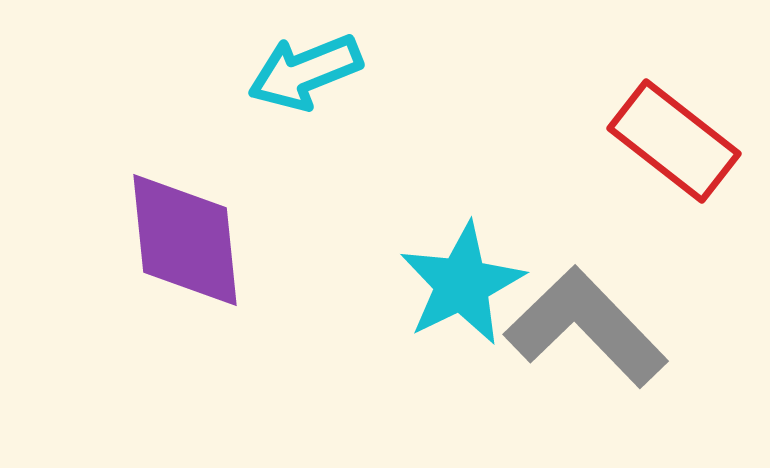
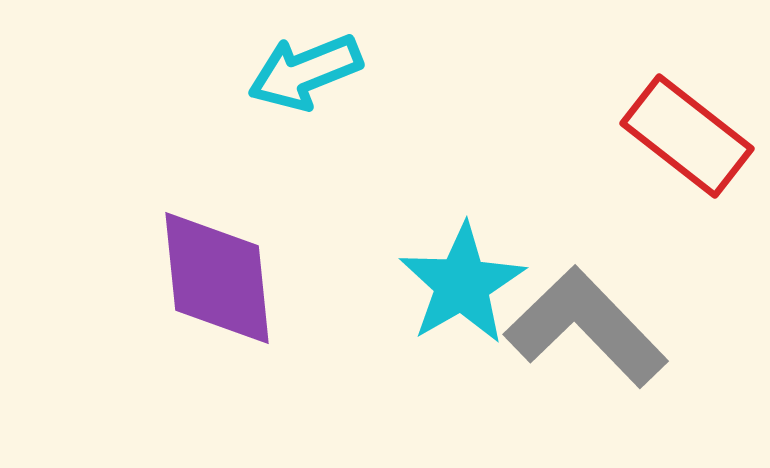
red rectangle: moved 13 px right, 5 px up
purple diamond: moved 32 px right, 38 px down
cyan star: rotated 4 degrees counterclockwise
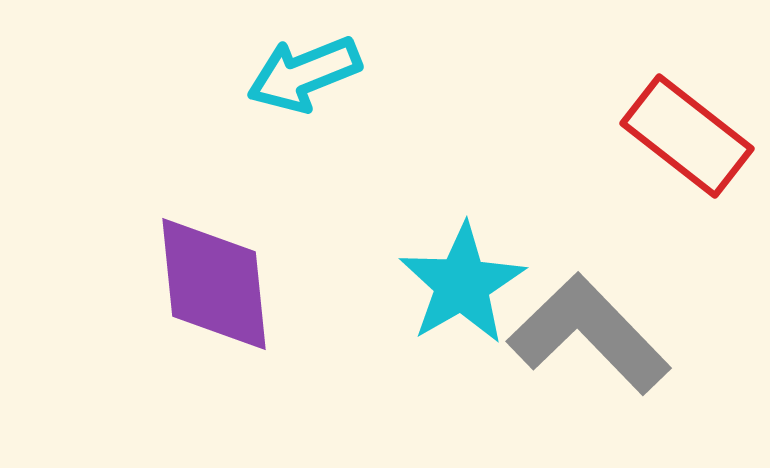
cyan arrow: moved 1 px left, 2 px down
purple diamond: moved 3 px left, 6 px down
gray L-shape: moved 3 px right, 7 px down
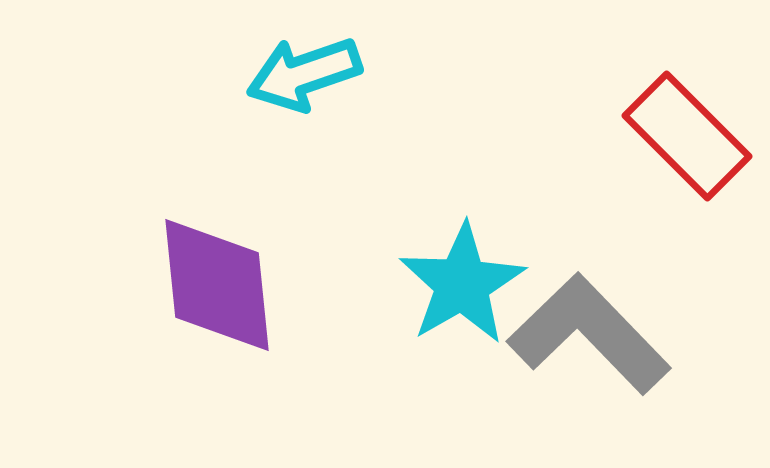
cyan arrow: rotated 3 degrees clockwise
red rectangle: rotated 7 degrees clockwise
purple diamond: moved 3 px right, 1 px down
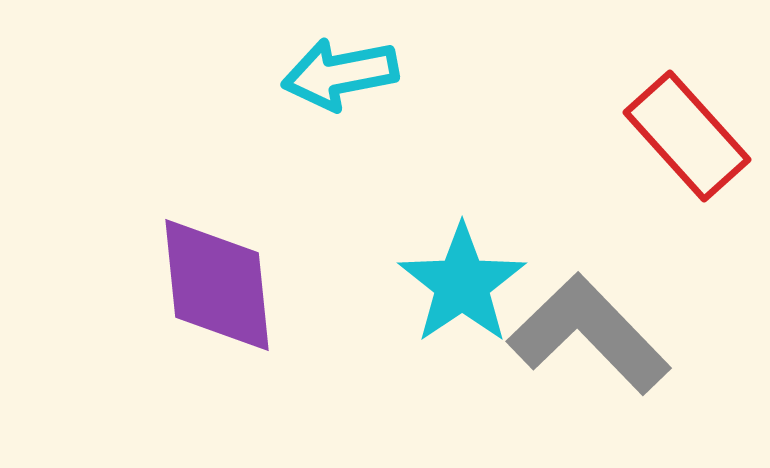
cyan arrow: moved 36 px right; rotated 8 degrees clockwise
red rectangle: rotated 3 degrees clockwise
cyan star: rotated 4 degrees counterclockwise
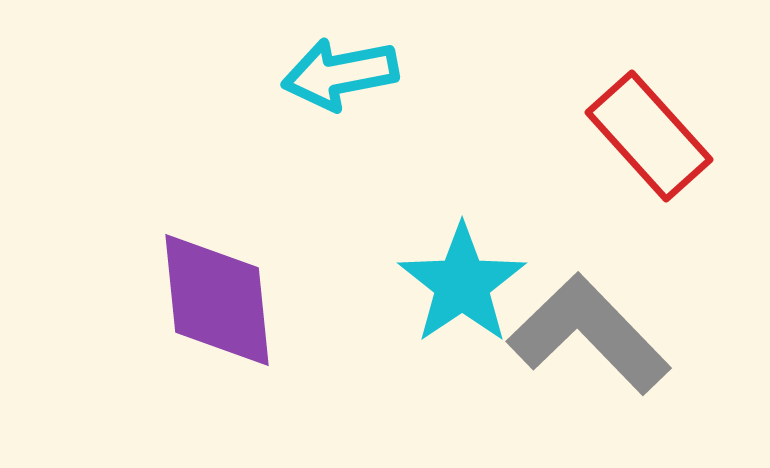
red rectangle: moved 38 px left
purple diamond: moved 15 px down
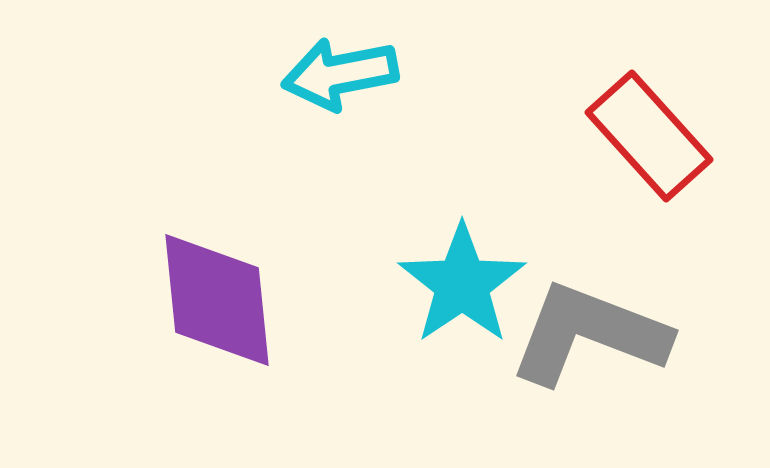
gray L-shape: rotated 25 degrees counterclockwise
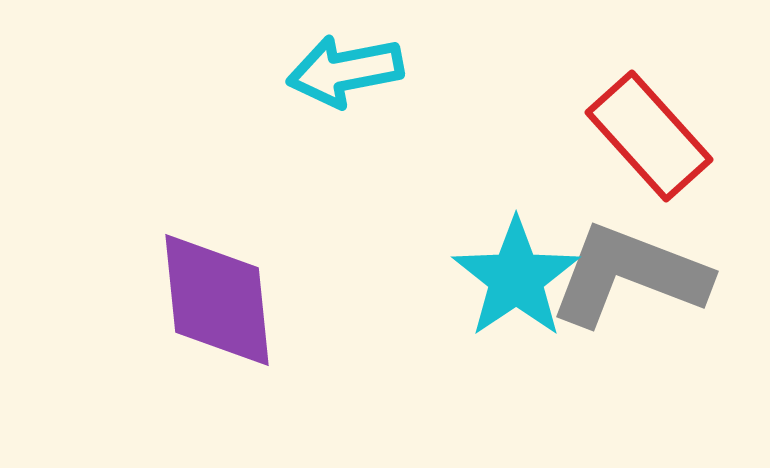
cyan arrow: moved 5 px right, 3 px up
cyan star: moved 54 px right, 6 px up
gray L-shape: moved 40 px right, 59 px up
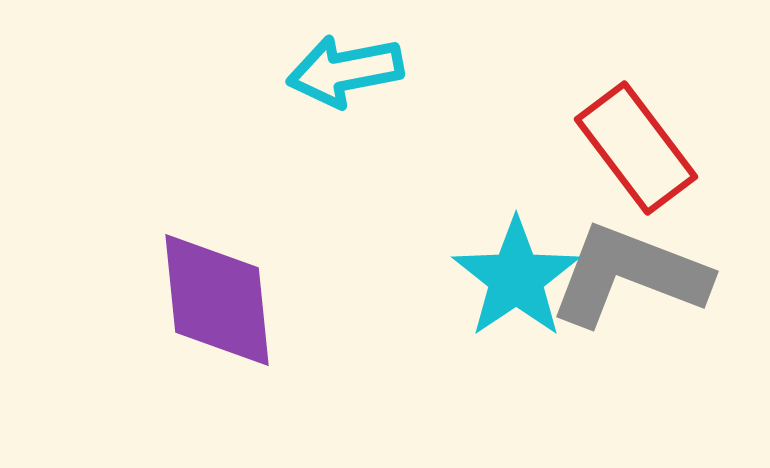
red rectangle: moved 13 px left, 12 px down; rotated 5 degrees clockwise
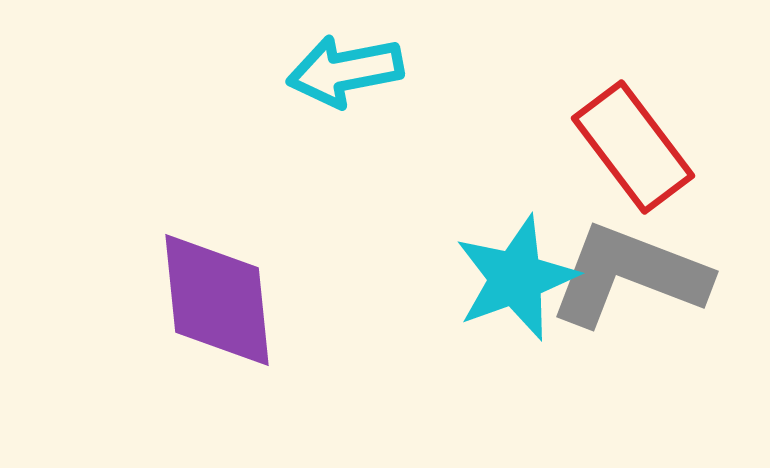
red rectangle: moved 3 px left, 1 px up
cyan star: rotated 14 degrees clockwise
